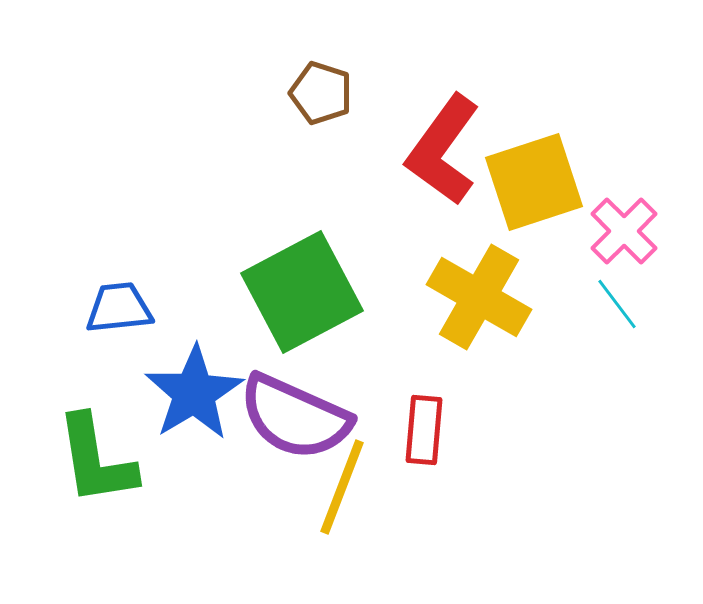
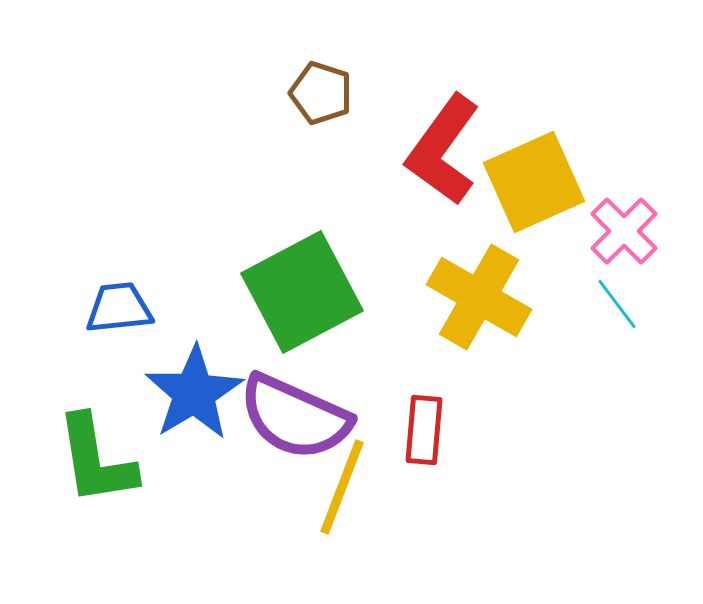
yellow square: rotated 6 degrees counterclockwise
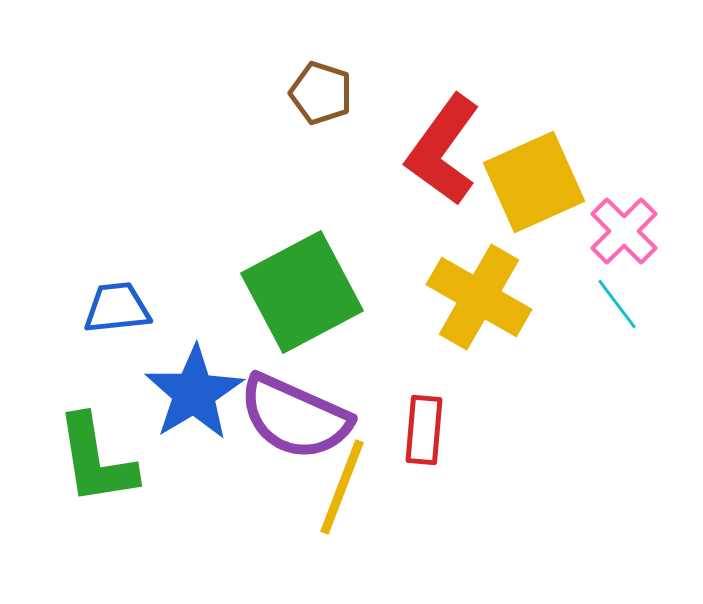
blue trapezoid: moved 2 px left
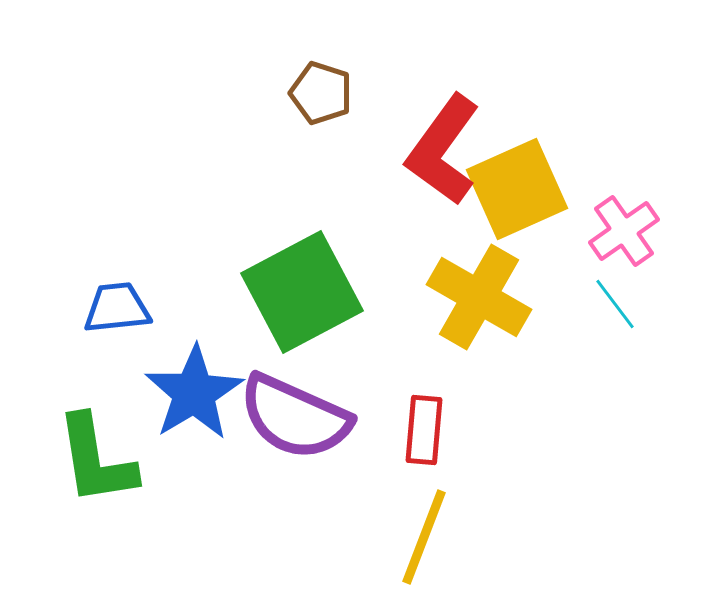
yellow square: moved 17 px left, 7 px down
pink cross: rotated 10 degrees clockwise
cyan line: moved 2 px left
yellow line: moved 82 px right, 50 px down
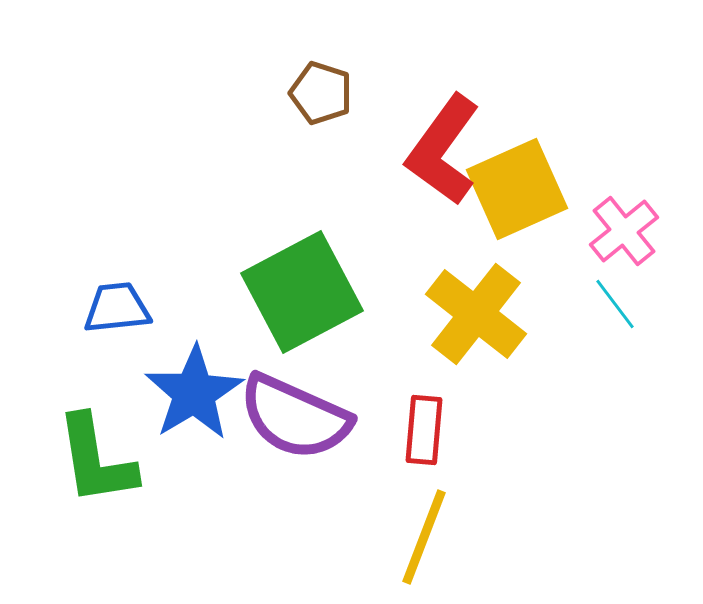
pink cross: rotated 4 degrees counterclockwise
yellow cross: moved 3 px left, 17 px down; rotated 8 degrees clockwise
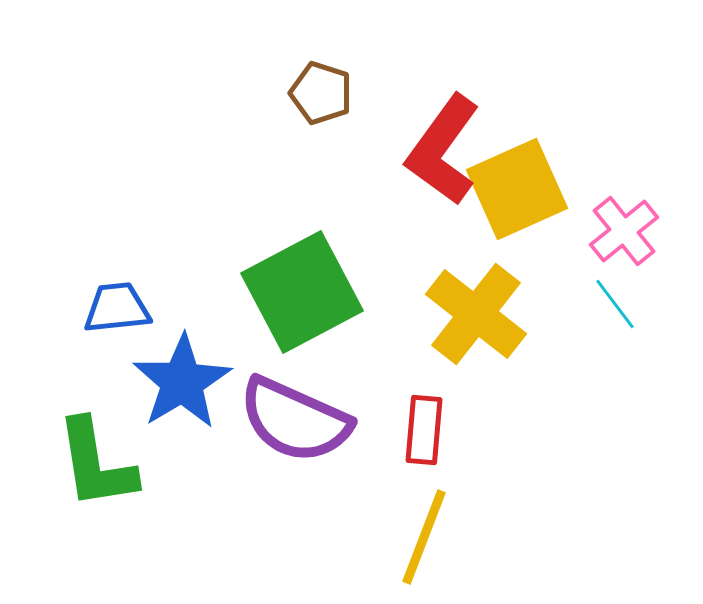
blue star: moved 12 px left, 11 px up
purple semicircle: moved 3 px down
green L-shape: moved 4 px down
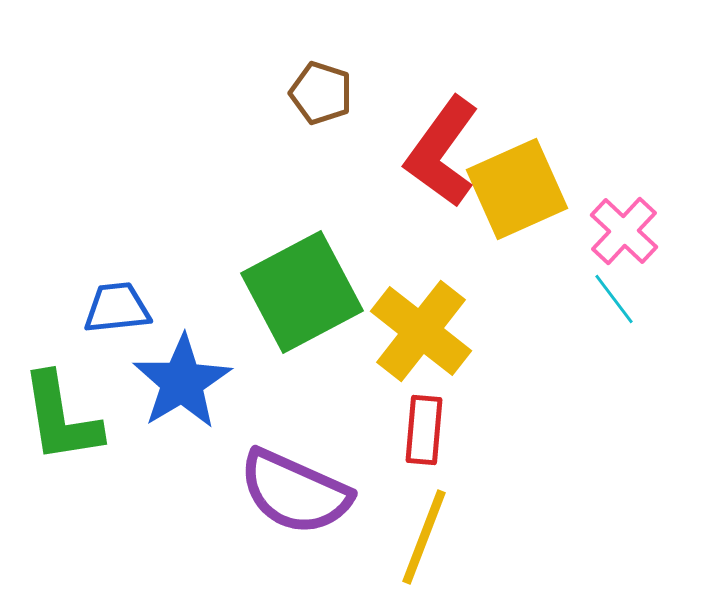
red L-shape: moved 1 px left, 2 px down
pink cross: rotated 8 degrees counterclockwise
cyan line: moved 1 px left, 5 px up
yellow cross: moved 55 px left, 17 px down
purple semicircle: moved 72 px down
green L-shape: moved 35 px left, 46 px up
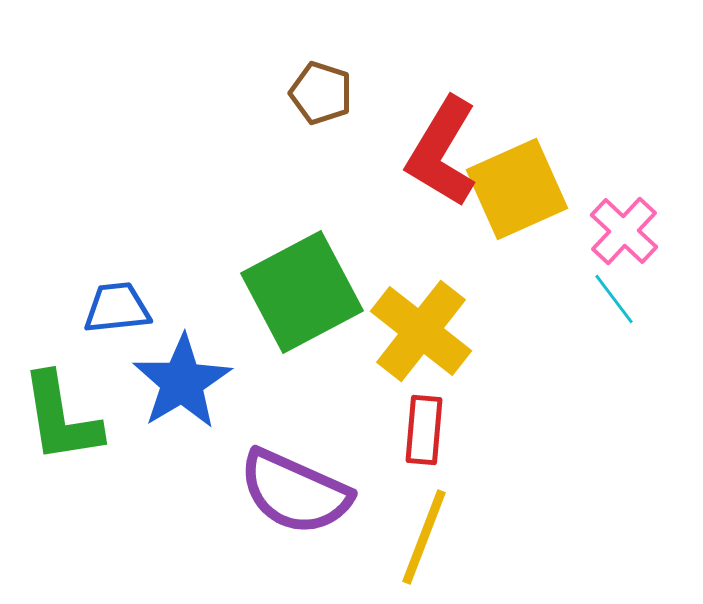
red L-shape: rotated 5 degrees counterclockwise
